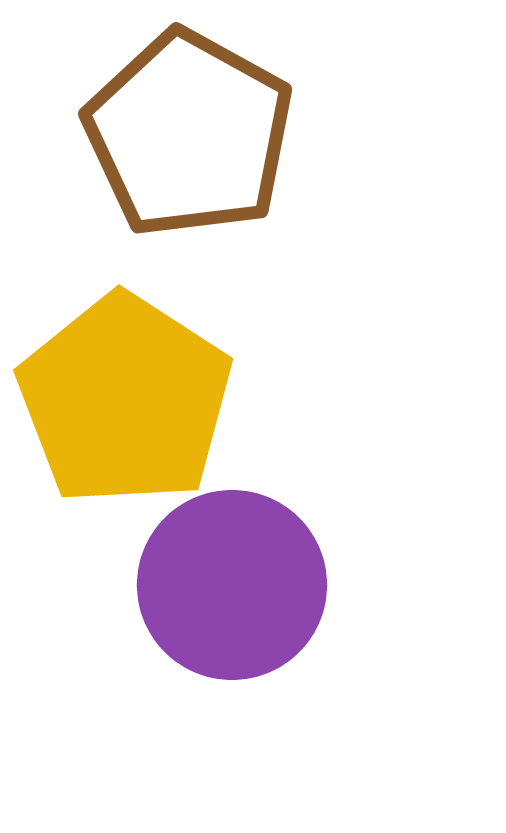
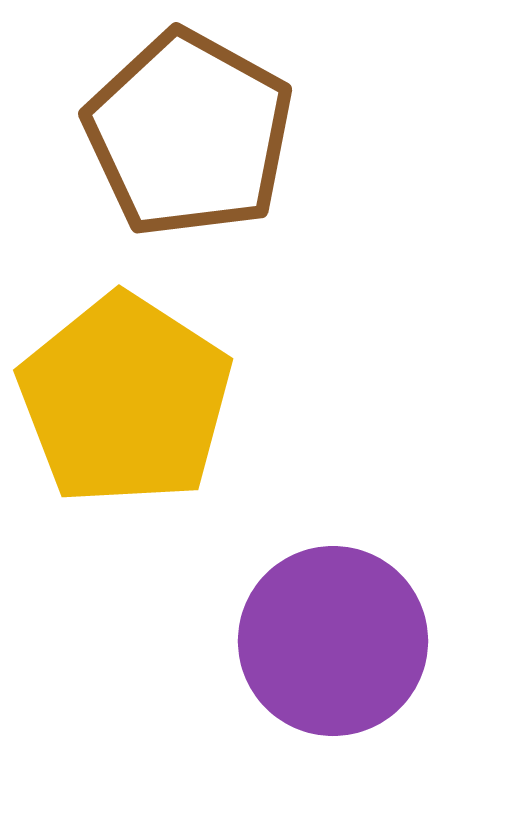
purple circle: moved 101 px right, 56 px down
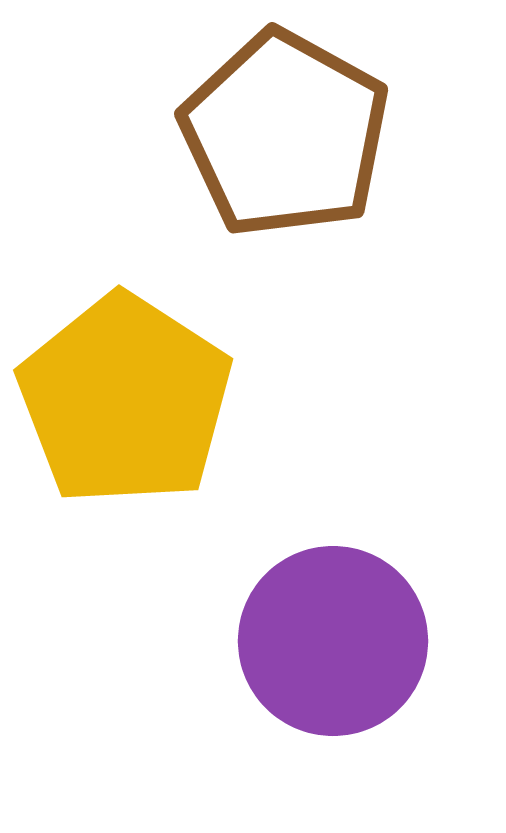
brown pentagon: moved 96 px right
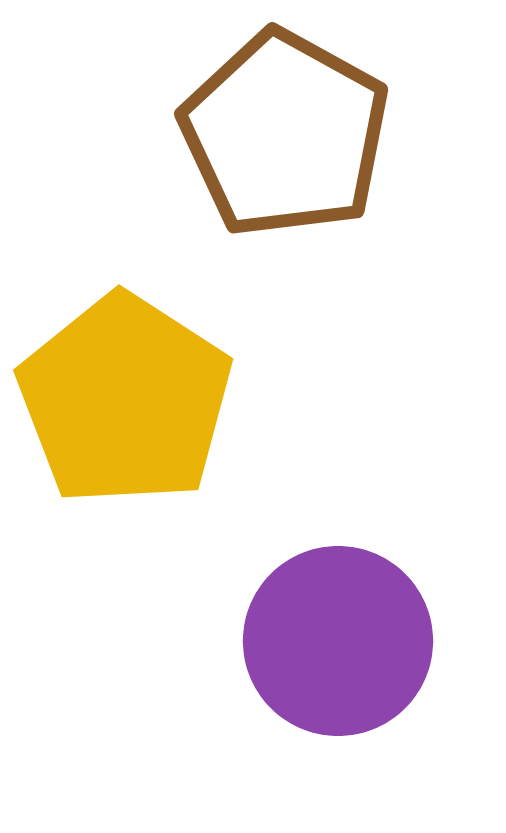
purple circle: moved 5 px right
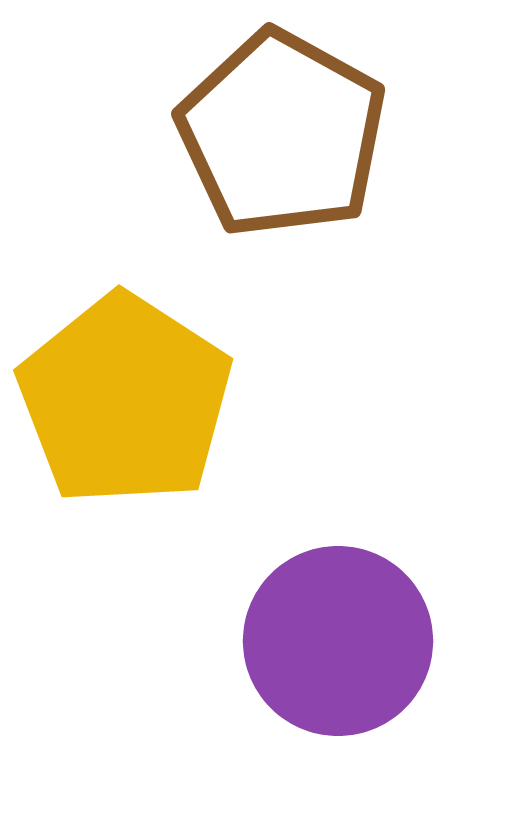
brown pentagon: moved 3 px left
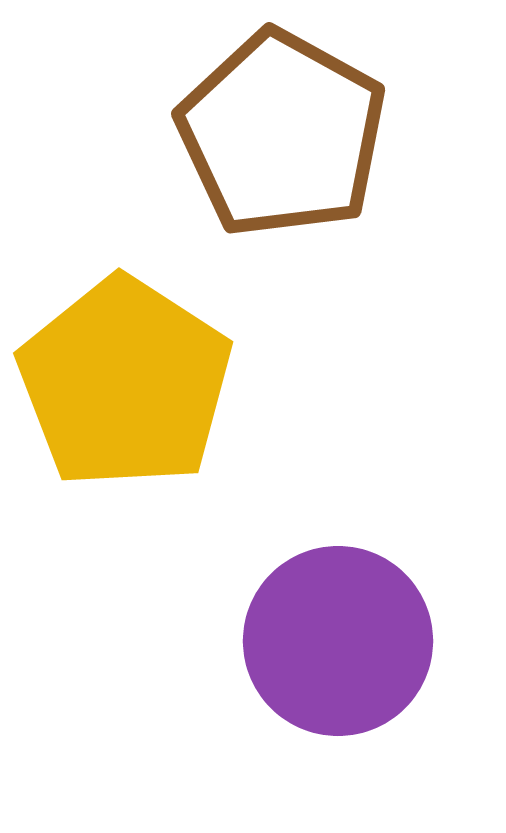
yellow pentagon: moved 17 px up
